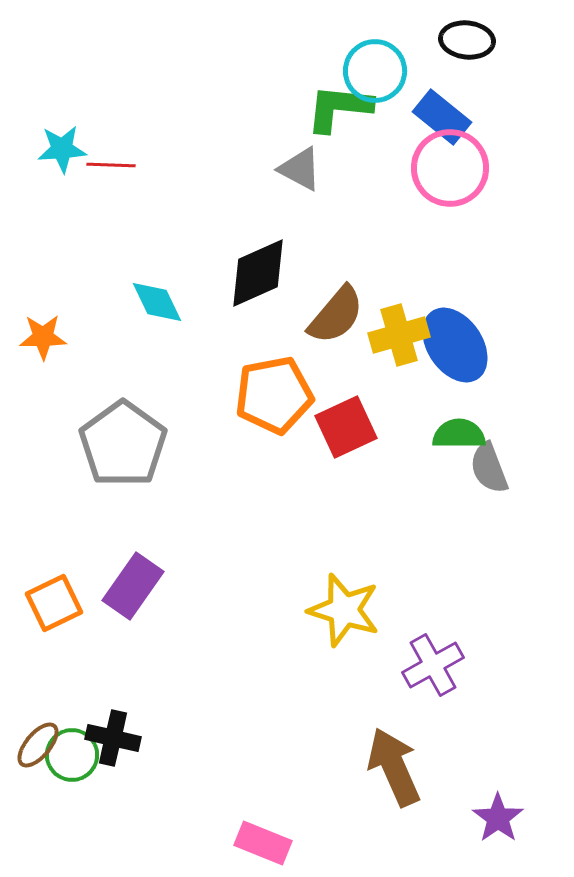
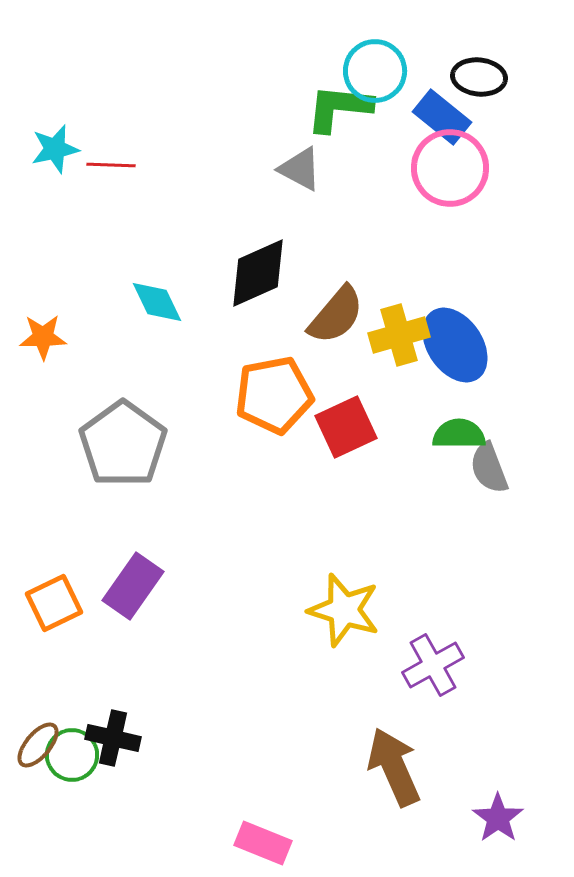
black ellipse: moved 12 px right, 37 px down
cyan star: moved 7 px left; rotated 9 degrees counterclockwise
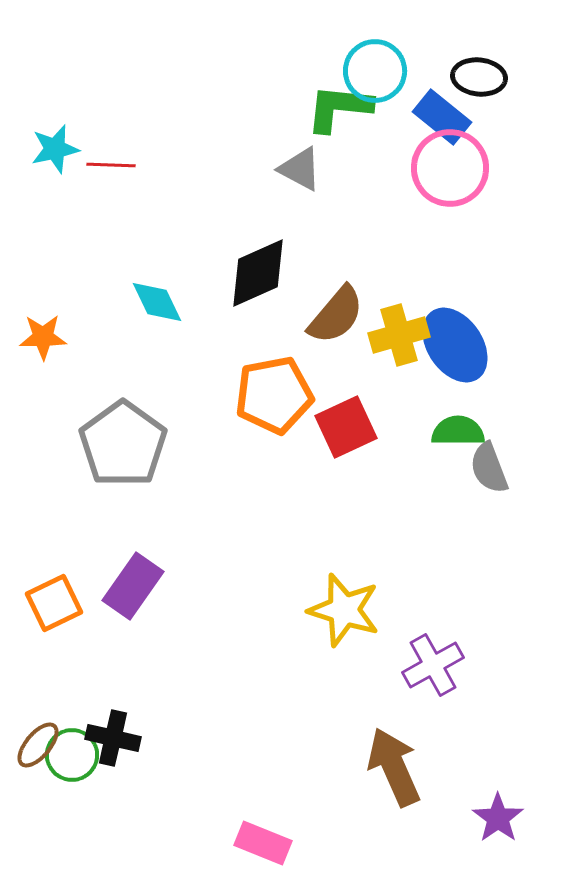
green semicircle: moved 1 px left, 3 px up
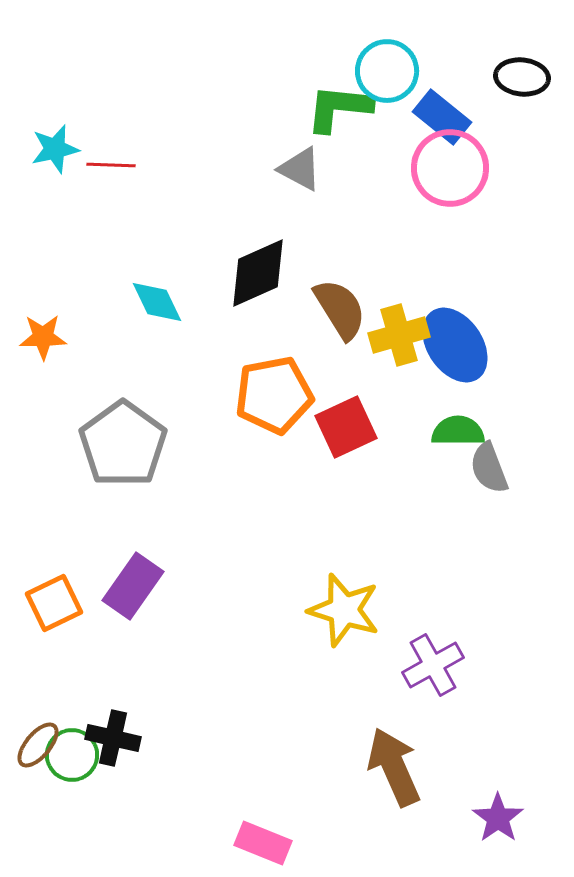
cyan circle: moved 12 px right
black ellipse: moved 43 px right
brown semicircle: moved 4 px right, 6 px up; rotated 72 degrees counterclockwise
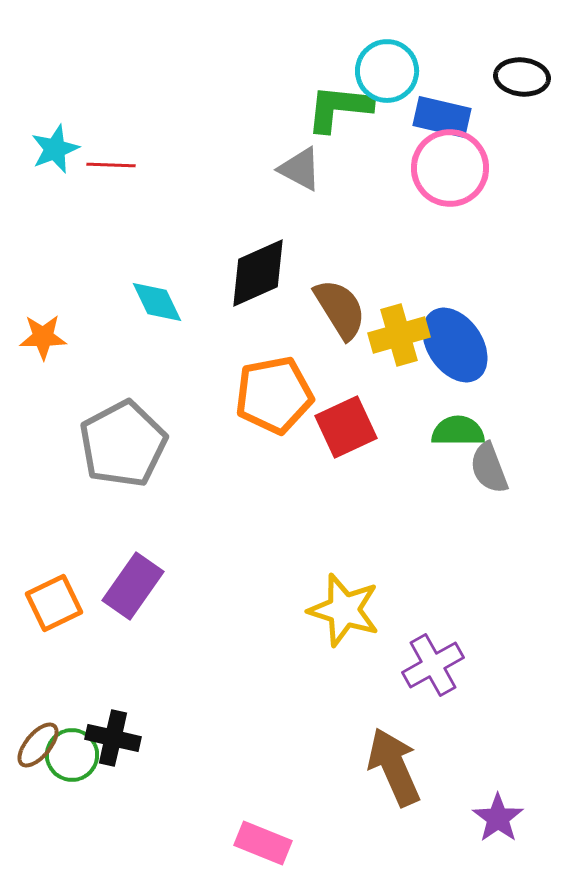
blue rectangle: rotated 26 degrees counterclockwise
cyan star: rotated 9 degrees counterclockwise
gray pentagon: rotated 8 degrees clockwise
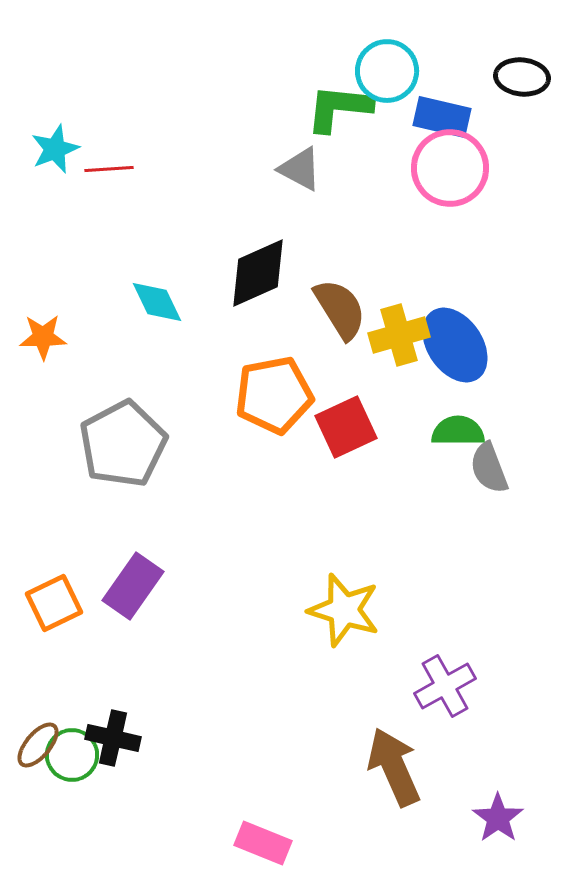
red line: moved 2 px left, 4 px down; rotated 6 degrees counterclockwise
purple cross: moved 12 px right, 21 px down
